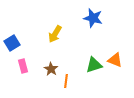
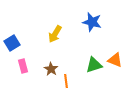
blue star: moved 1 px left, 4 px down
orange line: rotated 16 degrees counterclockwise
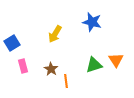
orange triangle: moved 1 px right; rotated 35 degrees clockwise
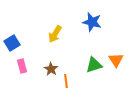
pink rectangle: moved 1 px left
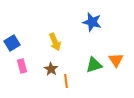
yellow arrow: moved 8 px down; rotated 54 degrees counterclockwise
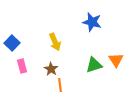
blue square: rotated 14 degrees counterclockwise
orange line: moved 6 px left, 4 px down
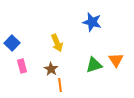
yellow arrow: moved 2 px right, 1 px down
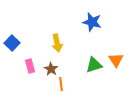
yellow arrow: rotated 12 degrees clockwise
pink rectangle: moved 8 px right
orange line: moved 1 px right, 1 px up
